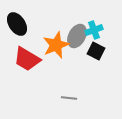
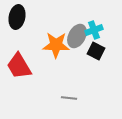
black ellipse: moved 7 px up; rotated 45 degrees clockwise
orange star: rotated 24 degrees clockwise
red trapezoid: moved 8 px left, 7 px down; rotated 28 degrees clockwise
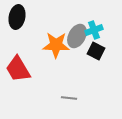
red trapezoid: moved 1 px left, 3 px down
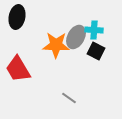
cyan cross: rotated 24 degrees clockwise
gray ellipse: moved 1 px left, 1 px down
gray line: rotated 28 degrees clockwise
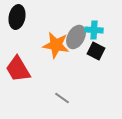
orange star: rotated 8 degrees clockwise
gray line: moved 7 px left
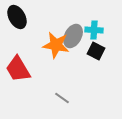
black ellipse: rotated 40 degrees counterclockwise
gray ellipse: moved 3 px left, 1 px up
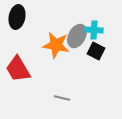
black ellipse: rotated 40 degrees clockwise
gray ellipse: moved 4 px right
gray line: rotated 21 degrees counterclockwise
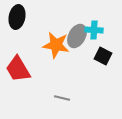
black square: moved 7 px right, 5 px down
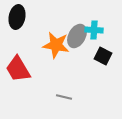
gray line: moved 2 px right, 1 px up
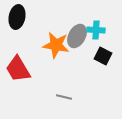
cyan cross: moved 2 px right
